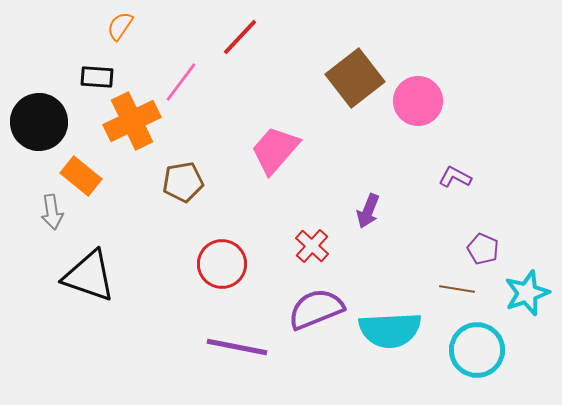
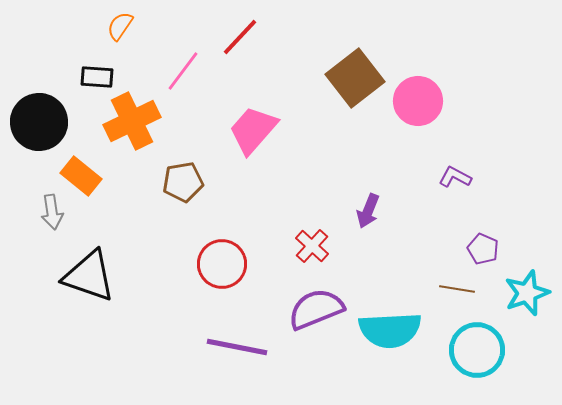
pink line: moved 2 px right, 11 px up
pink trapezoid: moved 22 px left, 20 px up
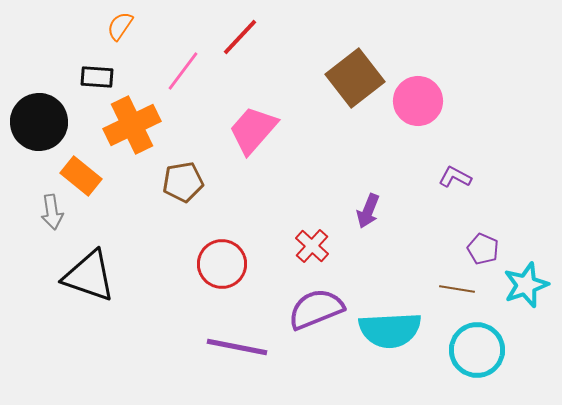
orange cross: moved 4 px down
cyan star: moved 1 px left, 8 px up
